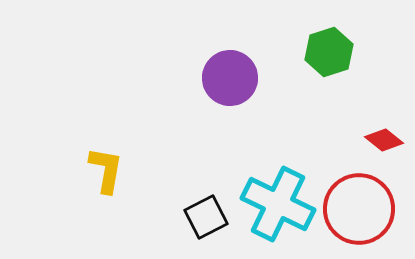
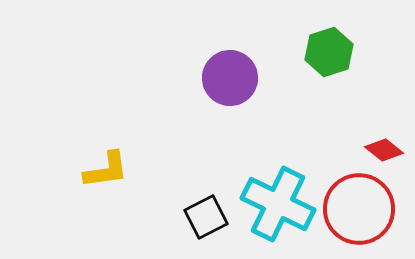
red diamond: moved 10 px down
yellow L-shape: rotated 72 degrees clockwise
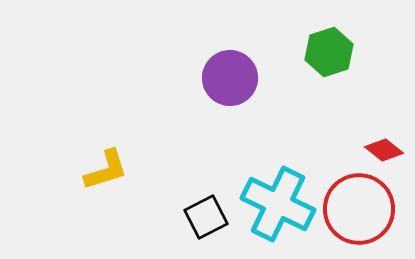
yellow L-shape: rotated 9 degrees counterclockwise
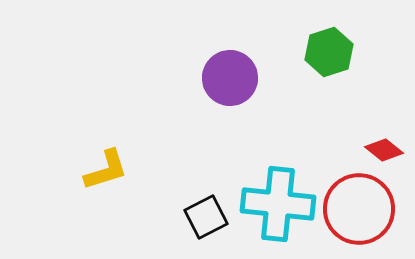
cyan cross: rotated 20 degrees counterclockwise
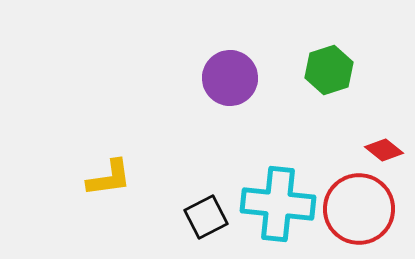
green hexagon: moved 18 px down
yellow L-shape: moved 3 px right, 8 px down; rotated 9 degrees clockwise
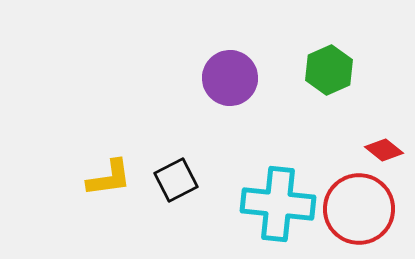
green hexagon: rotated 6 degrees counterclockwise
black square: moved 30 px left, 37 px up
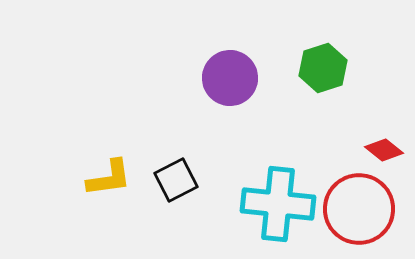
green hexagon: moved 6 px left, 2 px up; rotated 6 degrees clockwise
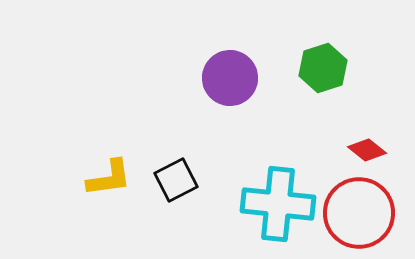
red diamond: moved 17 px left
red circle: moved 4 px down
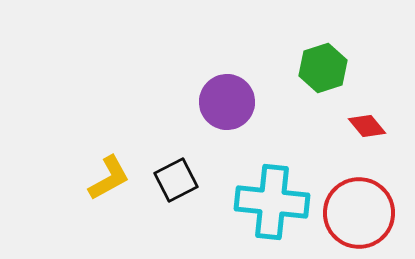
purple circle: moved 3 px left, 24 px down
red diamond: moved 24 px up; rotated 12 degrees clockwise
yellow L-shape: rotated 21 degrees counterclockwise
cyan cross: moved 6 px left, 2 px up
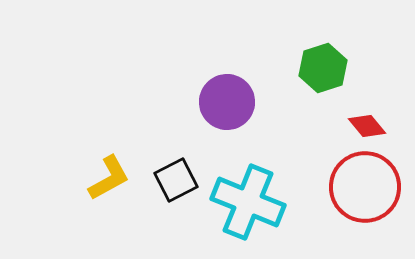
cyan cross: moved 24 px left; rotated 16 degrees clockwise
red circle: moved 6 px right, 26 px up
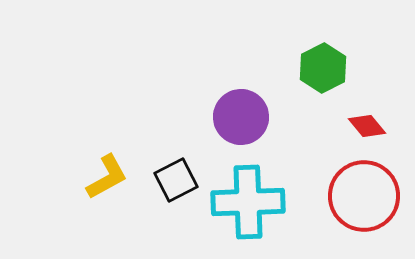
green hexagon: rotated 9 degrees counterclockwise
purple circle: moved 14 px right, 15 px down
yellow L-shape: moved 2 px left, 1 px up
red circle: moved 1 px left, 9 px down
cyan cross: rotated 24 degrees counterclockwise
